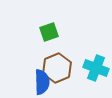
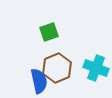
blue semicircle: moved 3 px left, 1 px up; rotated 10 degrees counterclockwise
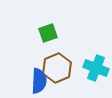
green square: moved 1 px left, 1 px down
blue semicircle: rotated 15 degrees clockwise
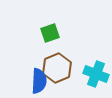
green square: moved 2 px right
cyan cross: moved 6 px down
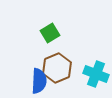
green square: rotated 12 degrees counterclockwise
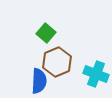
green square: moved 4 px left; rotated 18 degrees counterclockwise
brown hexagon: moved 6 px up
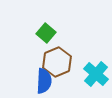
cyan cross: rotated 20 degrees clockwise
blue semicircle: moved 5 px right
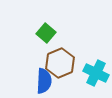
brown hexagon: moved 3 px right, 1 px down
cyan cross: moved 1 px up; rotated 15 degrees counterclockwise
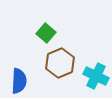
cyan cross: moved 3 px down
blue semicircle: moved 25 px left
